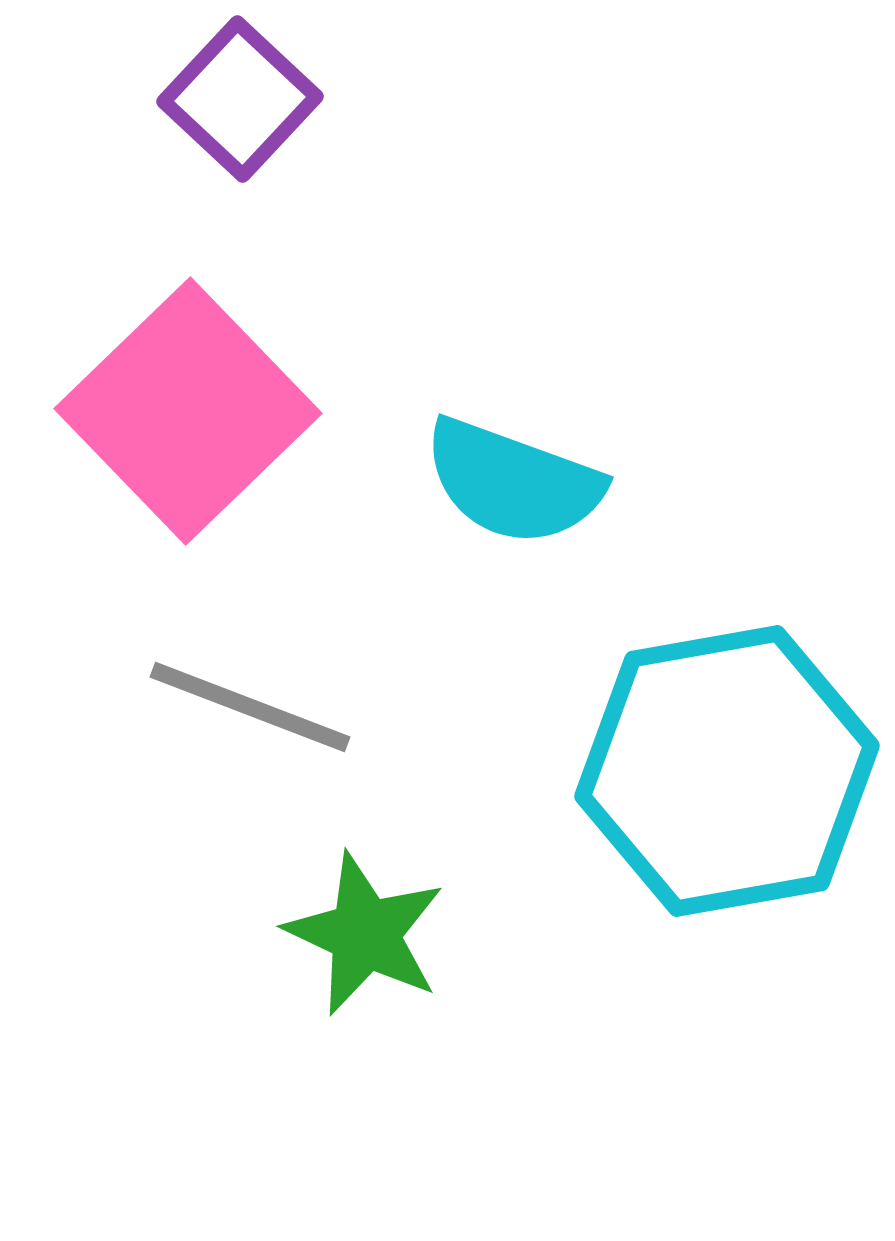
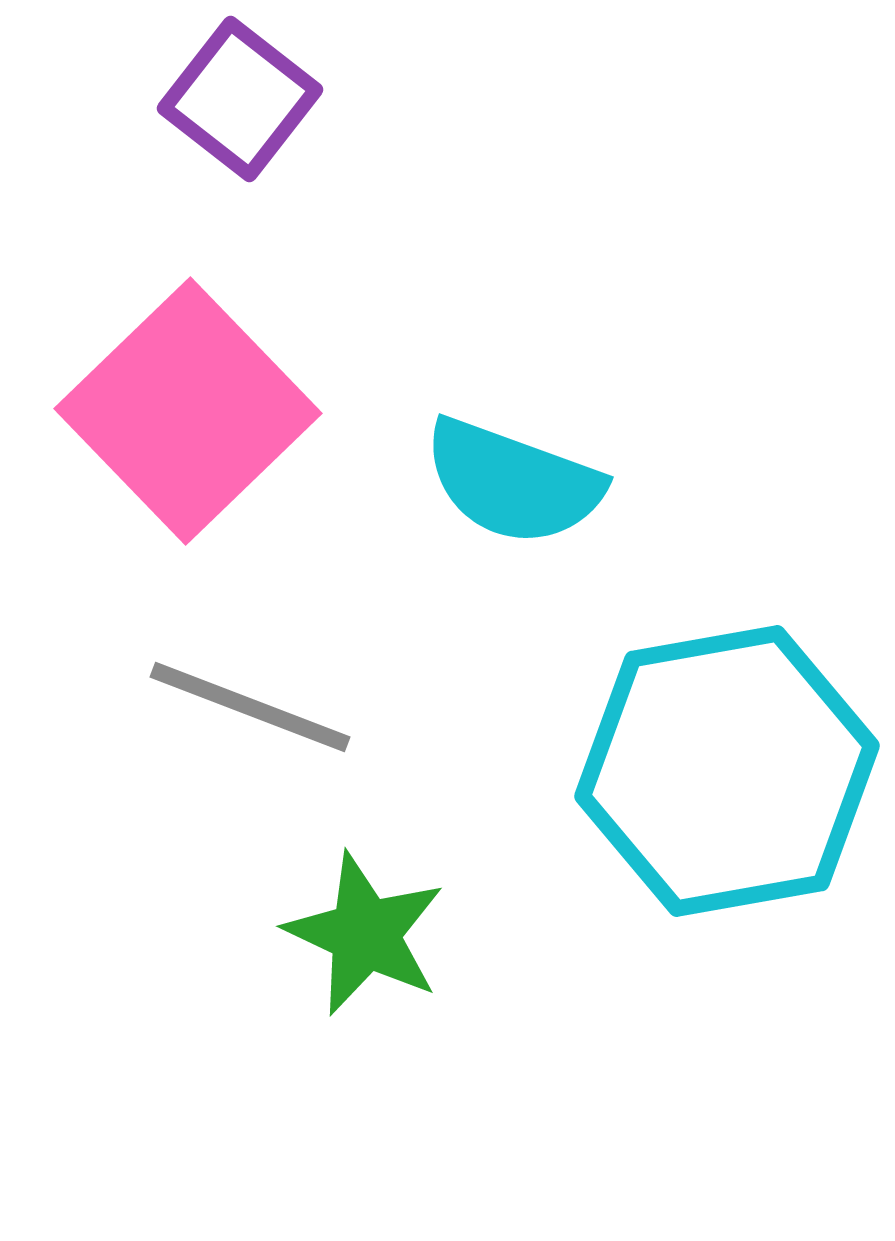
purple square: rotated 5 degrees counterclockwise
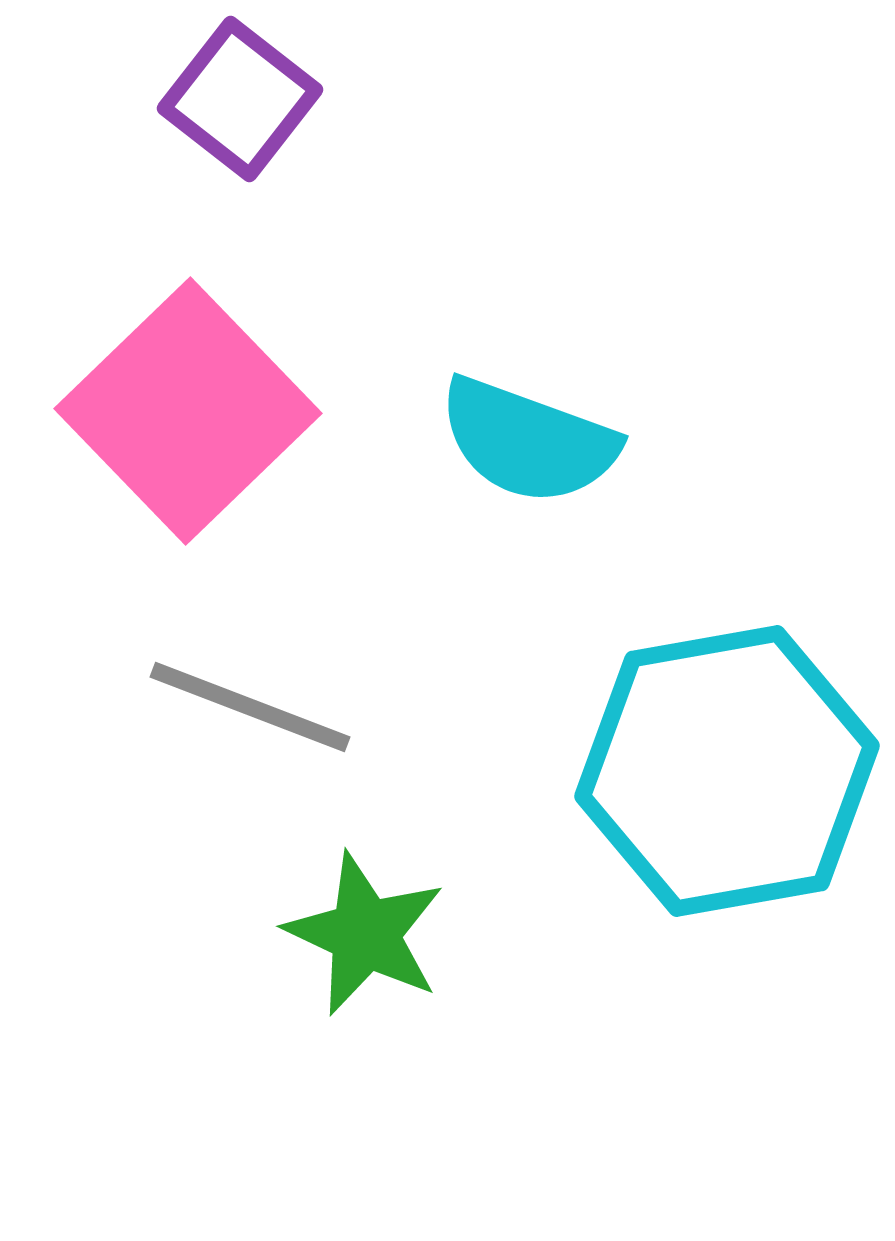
cyan semicircle: moved 15 px right, 41 px up
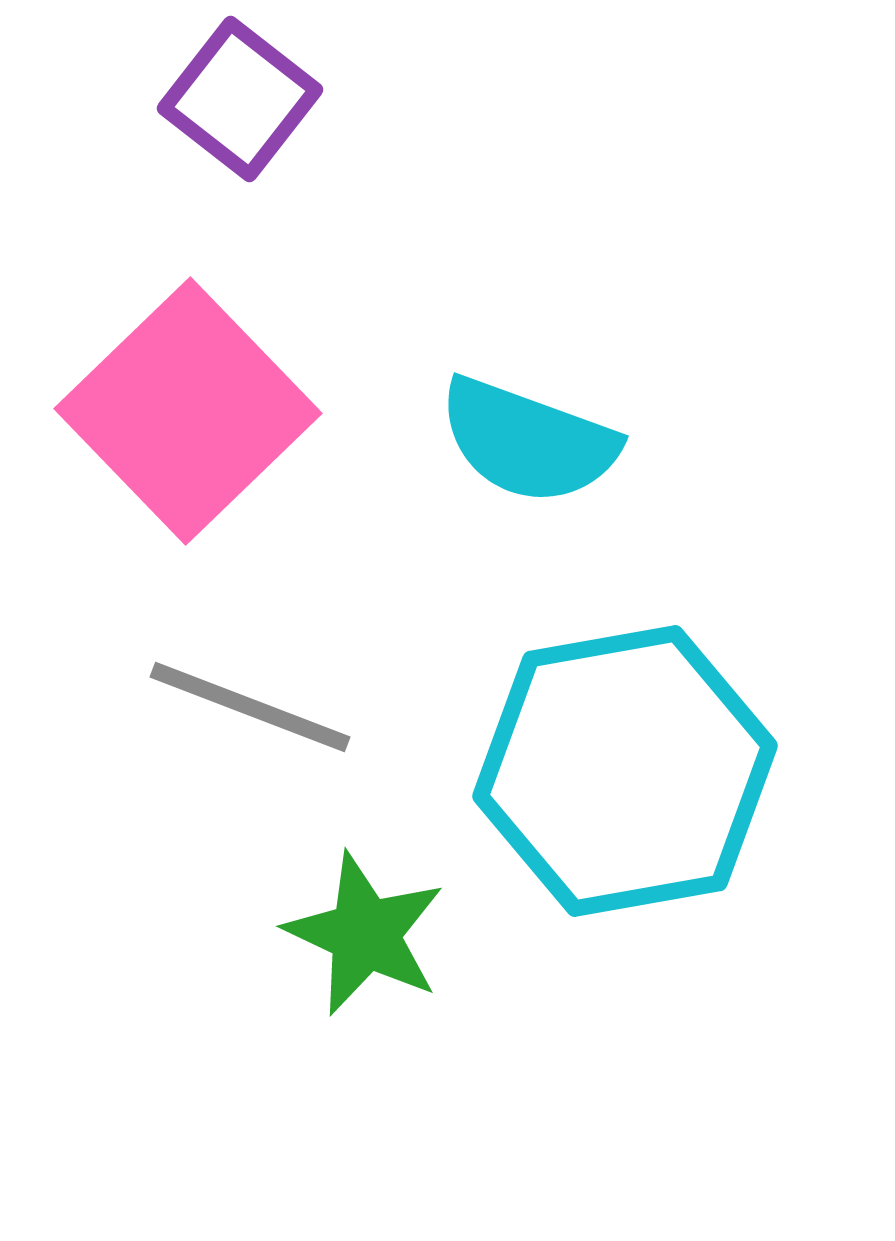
cyan hexagon: moved 102 px left
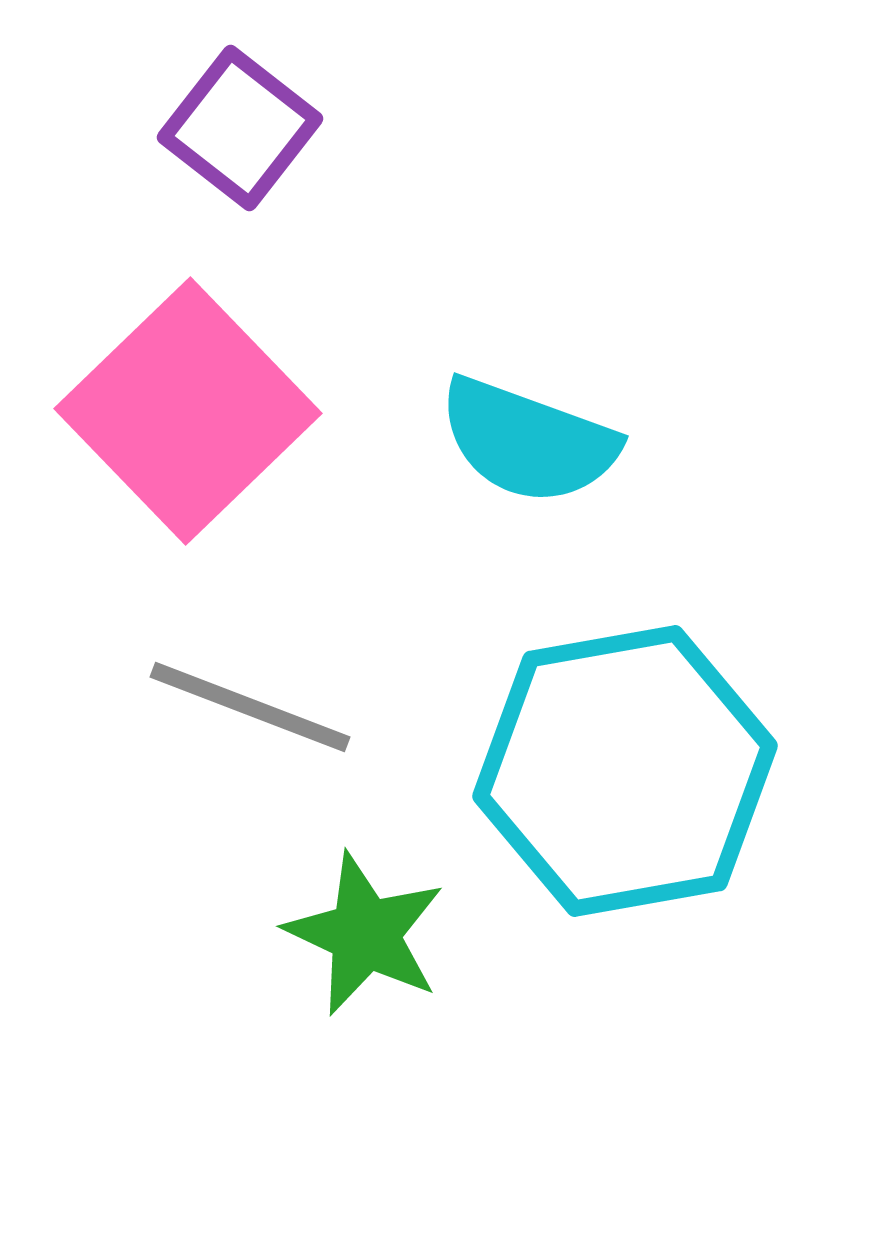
purple square: moved 29 px down
